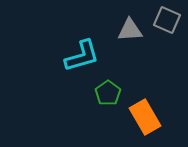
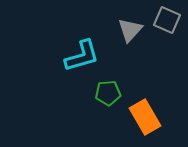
gray triangle: rotated 44 degrees counterclockwise
green pentagon: rotated 30 degrees clockwise
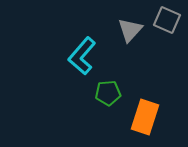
cyan L-shape: rotated 147 degrees clockwise
orange rectangle: rotated 48 degrees clockwise
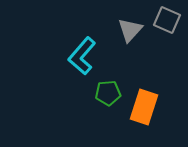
orange rectangle: moved 1 px left, 10 px up
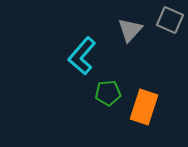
gray square: moved 3 px right
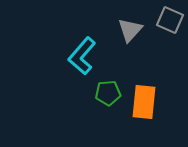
orange rectangle: moved 5 px up; rotated 12 degrees counterclockwise
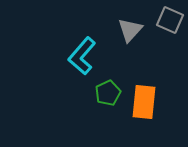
green pentagon: rotated 20 degrees counterclockwise
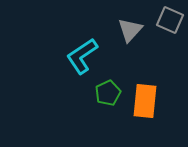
cyan L-shape: rotated 15 degrees clockwise
orange rectangle: moved 1 px right, 1 px up
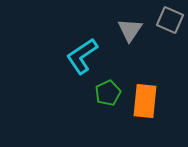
gray triangle: rotated 8 degrees counterclockwise
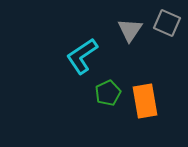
gray square: moved 3 px left, 3 px down
orange rectangle: rotated 16 degrees counterclockwise
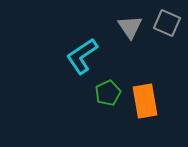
gray triangle: moved 3 px up; rotated 8 degrees counterclockwise
